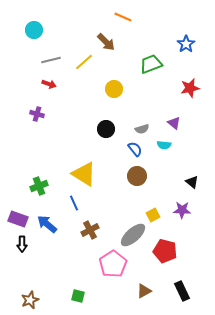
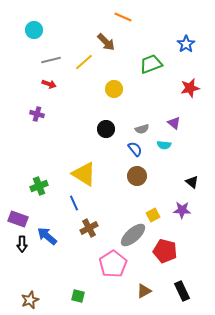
blue arrow: moved 12 px down
brown cross: moved 1 px left, 2 px up
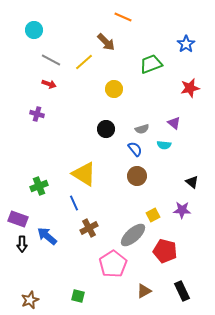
gray line: rotated 42 degrees clockwise
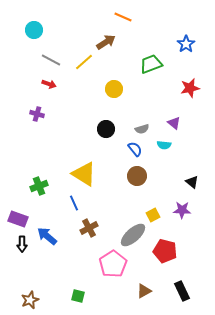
brown arrow: rotated 78 degrees counterclockwise
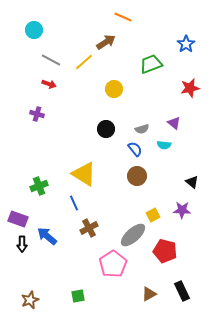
brown triangle: moved 5 px right, 3 px down
green square: rotated 24 degrees counterclockwise
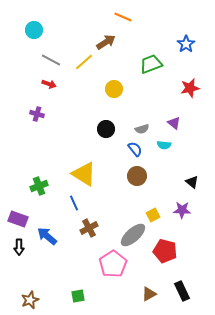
black arrow: moved 3 px left, 3 px down
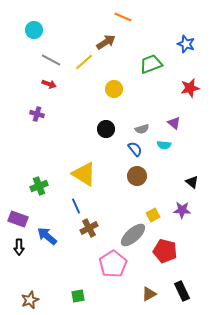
blue star: rotated 18 degrees counterclockwise
blue line: moved 2 px right, 3 px down
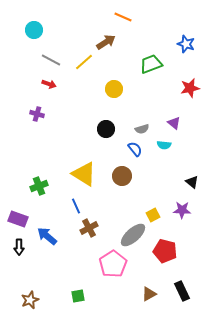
brown circle: moved 15 px left
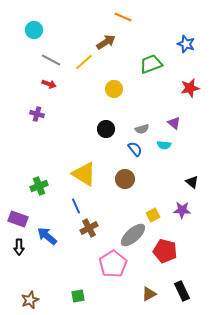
brown circle: moved 3 px right, 3 px down
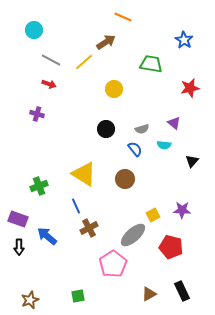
blue star: moved 2 px left, 4 px up; rotated 12 degrees clockwise
green trapezoid: rotated 30 degrees clockwise
black triangle: moved 21 px up; rotated 32 degrees clockwise
red pentagon: moved 6 px right, 4 px up
